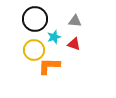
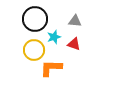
orange L-shape: moved 2 px right, 2 px down
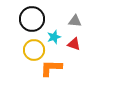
black circle: moved 3 px left
